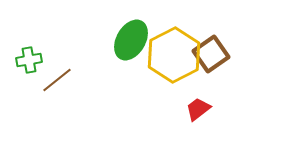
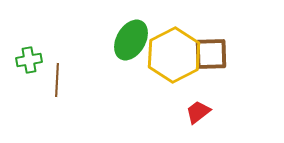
brown square: rotated 33 degrees clockwise
brown line: rotated 48 degrees counterclockwise
red trapezoid: moved 3 px down
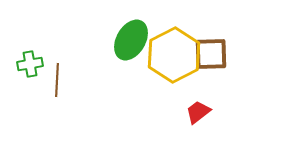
green cross: moved 1 px right, 4 px down
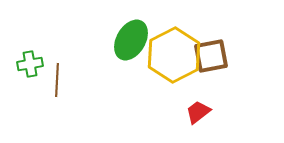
brown square: moved 2 px down; rotated 9 degrees counterclockwise
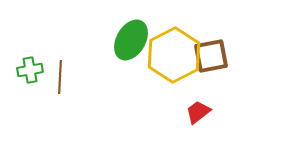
green cross: moved 6 px down
brown line: moved 3 px right, 3 px up
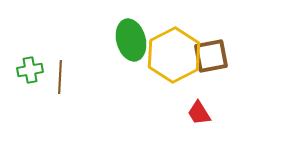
green ellipse: rotated 45 degrees counterclockwise
red trapezoid: moved 1 px right, 1 px down; rotated 84 degrees counterclockwise
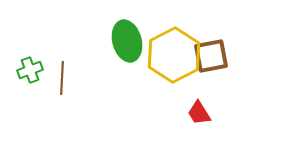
green ellipse: moved 4 px left, 1 px down
green cross: rotated 10 degrees counterclockwise
brown line: moved 2 px right, 1 px down
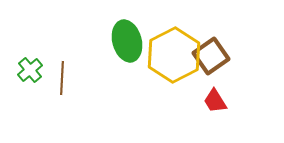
brown square: rotated 24 degrees counterclockwise
green cross: rotated 20 degrees counterclockwise
red trapezoid: moved 16 px right, 12 px up
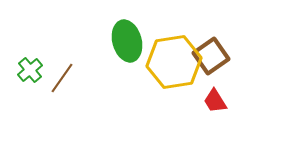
yellow hexagon: moved 7 px down; rotated 18 degrees clockwise
brown line: rotated 32 degrees clockwise
